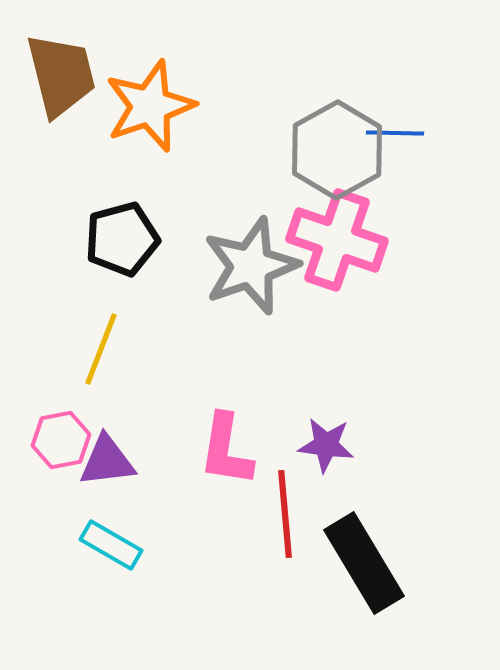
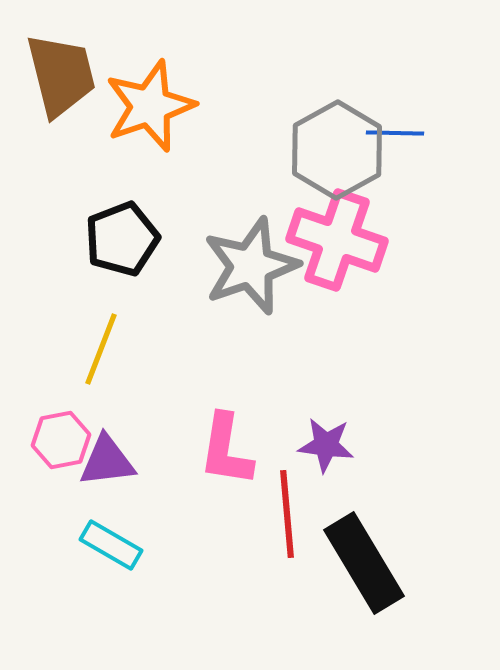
black pentagon: rotated 6 degrees counterclockwise
red line: moved 2 px right
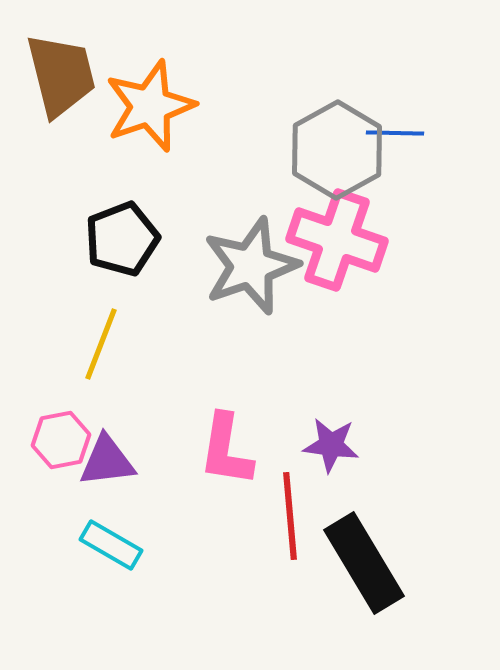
yellow line: moved 5 px up
purple star: moved 5 px right
red line: moved 3 px right, 2 px down
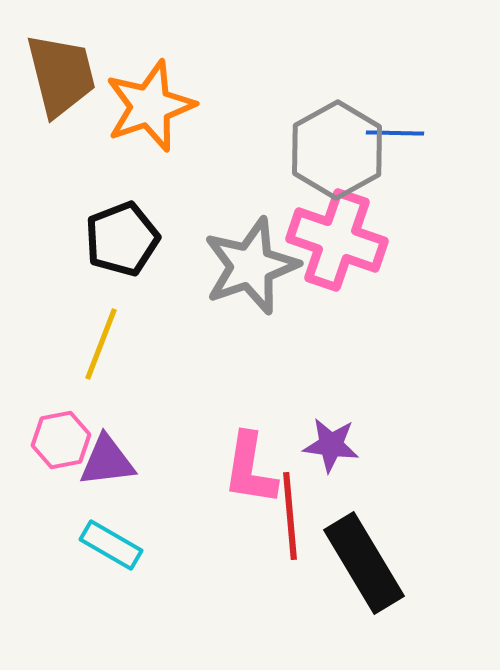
pink L-shape: moved 24 px right, 19 px down
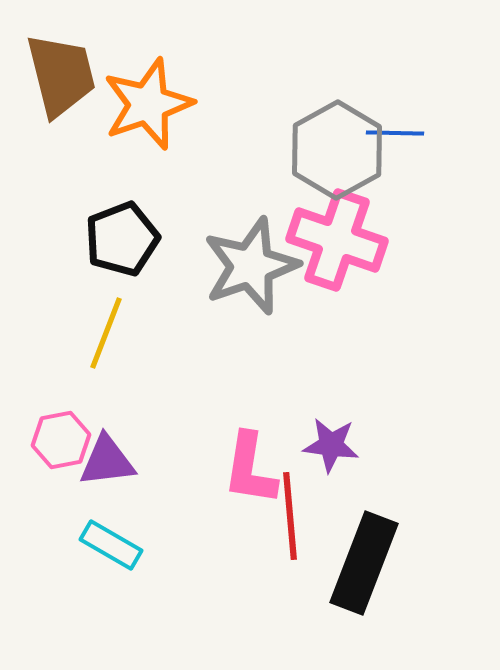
orange star: moved 2 px left, 2 px up
yellow line: moved 5 px right, 11 px up
black rectangle: rotated 52 degrees clockwise
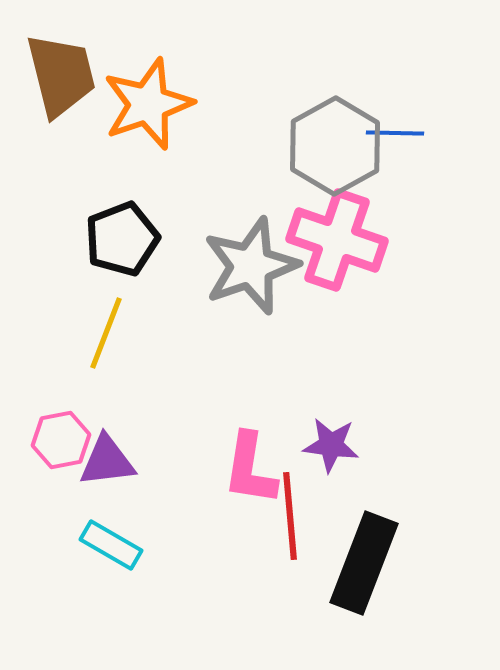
gray hexagon: moved 2 px left, 4 px up
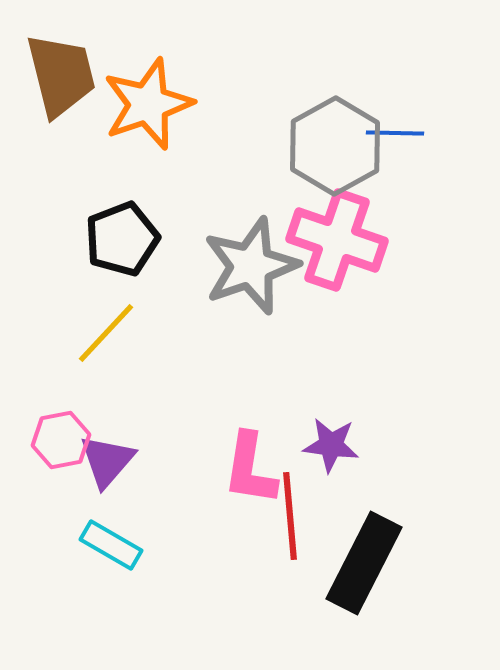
yellow line: rotated 22 degrees clockwise
purple triangle: rotated 42 degrees counterclockwise
black rectangle: rotated 6 degrees clockwise
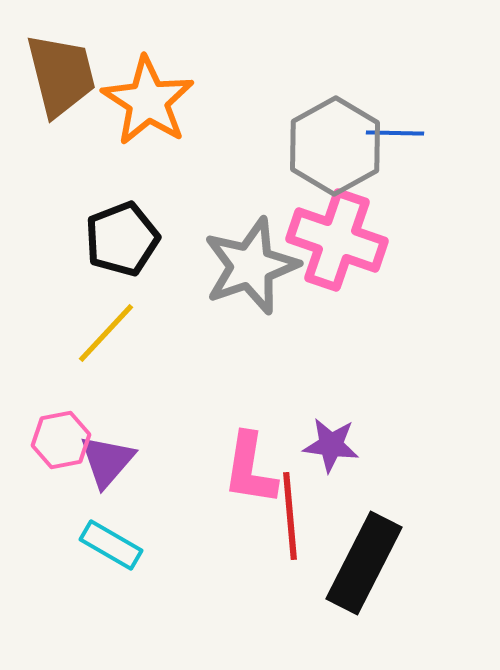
orange star: moved 3 px up; rotated 20 degrees counterclockwise
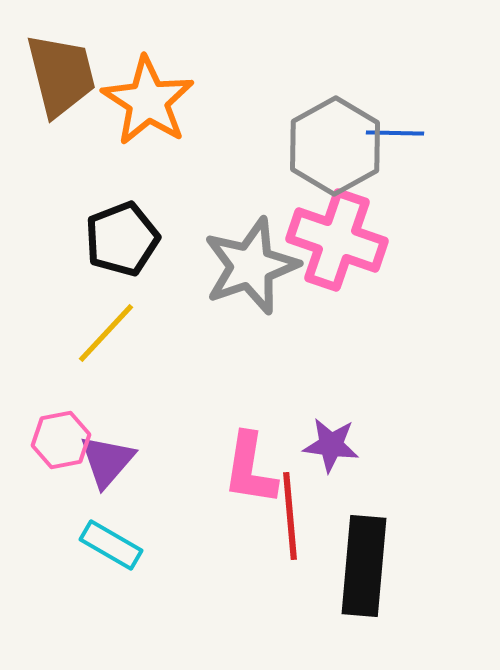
black rectangle: moved 3 px down; rotated 22 degrees counterclockwise
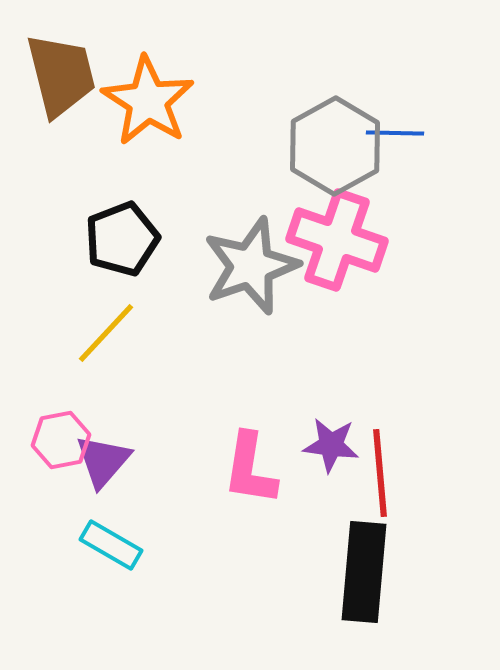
purple triangle: moved 4 px left
red line: moved 90 px right, 43 px up
black rectangle: moved 6 px down
